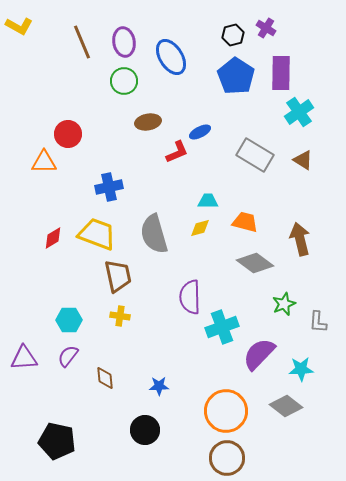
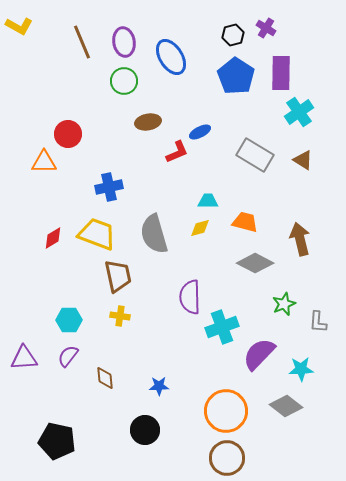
gray diamond at (255, 263): rotated 9 degrees counterclockwise
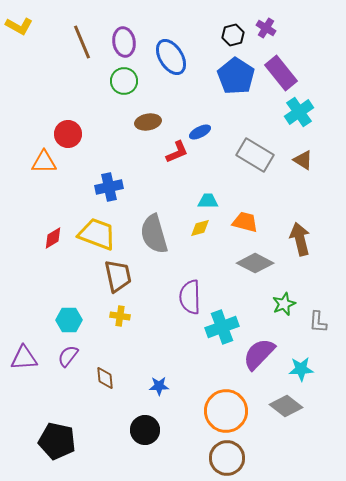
purple rectangle at (281, 73): rotated 40 degrees counterclockwise
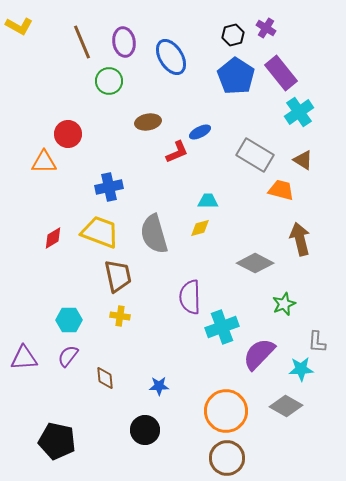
green circle at (124, 81): moved 15 px left
orange trapezoid at (245, 222): moved 36 px right, 32 px up
yellow trapezoid at (97, 234): moved 3 px right, 2 px up
gray L-shape at (318, 322): moved 1 px left, 20 px down
gray diamond at (286, 406): rotated 8 degrees counterclockwise
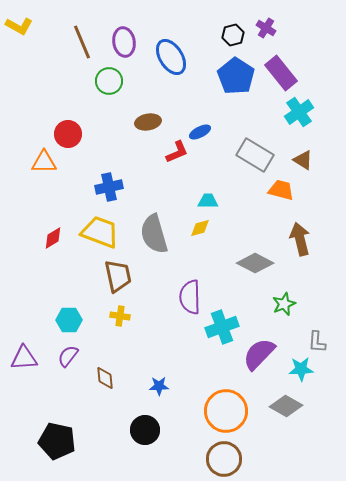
brown circle at (227, 458): moved 3 px left, 1 px down
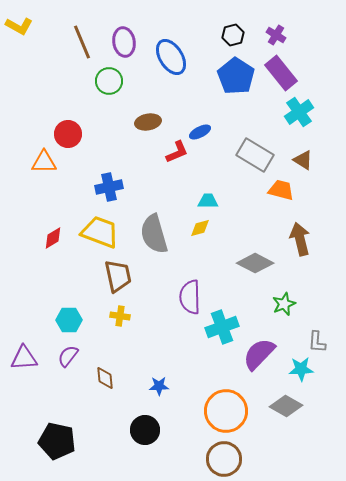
purple cross at (266, 28): moved 10 px right, 7 px down
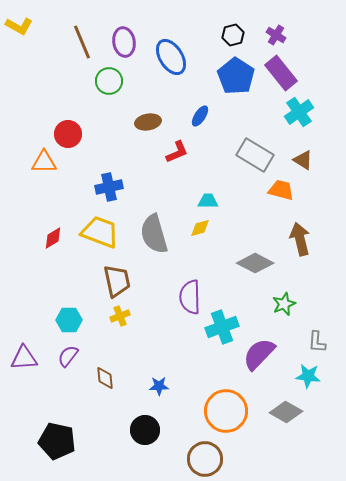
blue ellipse at (200, 132): moved 16 px up; rotated 30 degrees counterclockwise
brown trapezoid at (118, 276): moved 1 px left, 5 px down
yellow cross at (120, 316): rotated 30 degrees counterclockwise
cyan star at (301, 369): moved 7 px right, 7 px down; rotated 10 degrees clockwise
gray diamond at (286, 406): moved 6 px down
brown circle at (224, 459): moved 19 px left
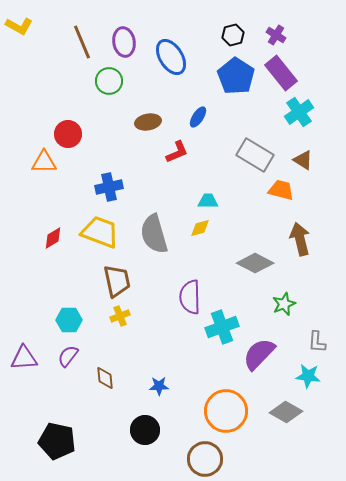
blue ellipse at (200, 116): moved 2 px left, 1 px down
